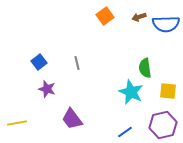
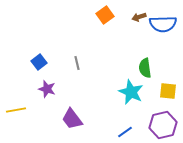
orange square: moved 1 px up
blue semicircle: moved 3 px left
yellow line: moved 1 px left, 13 px up
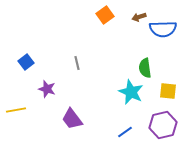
blue semicircle: moved 5 px down
blue square: moved 13 px left
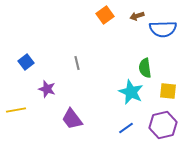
brown arrow: moved 2 px left, 1 px up
blue line: moved 1 px right, 4 px up
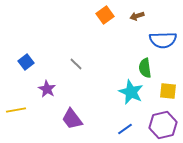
blue semicircle: moved 11 px down
gray line: moved 1 px left, 1 px down; rotated 32 degrees counterclockwise
purple star: rotated 12 degrees clockwise
blue line: moved 1 px left, 1 px down
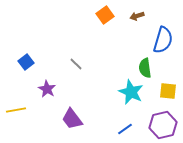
blue semicircle: rotated 72 degrees counterclockwise
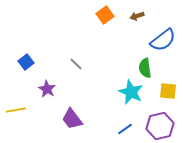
blue semicircle: rotated 36 degrees clockwise
purple hexagon: moved 3 px left, 1 px down
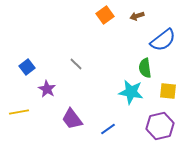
blue square: moved 1 px right, 5 px down
cyan star: rotated 15 degrees counterclockwise
yellow line: moved 3 px right, 2 px down
blue line: moved 17 px left
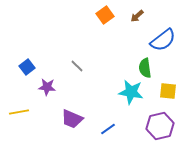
brown arrow: rotated 24 degrees counterclockwise
gray line: moved 1 px right, 2 px down
purple star: moved 2 px up; rotated 24 degrees counterclockwise
purple trapezoid: rotated 30 degrees counterclockwise
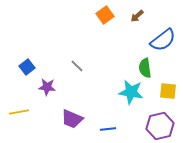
blue line: rotated 28 degrees clockwise
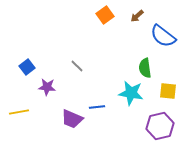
blue semicircle: moved 4 px up; rotated 76 degrees clockwise
cyan star: moved 1 px down
blue line: moved 11 px left, 22 px up
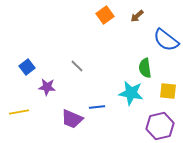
blue semicircle: moved 3 px right, 4 px down
